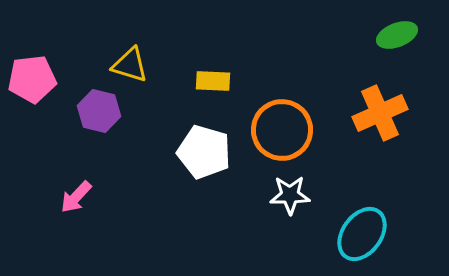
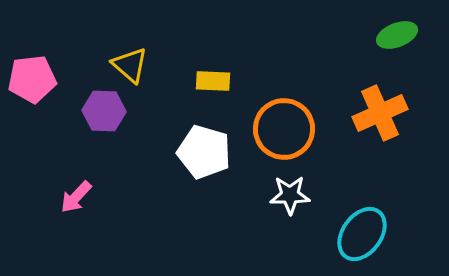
yellow triangle: rotated 24 degrees clockwise
purple hexagon: moved 5 px right; rotated 12 degrees counterclockwise
orange circle: moved 2 px right, 1 px up
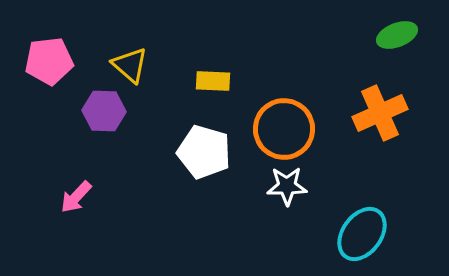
pink pentagon: moved 17 px right, 18 px up
white star: moved 3 px left, 9 px up
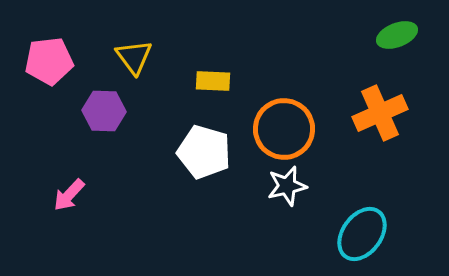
yellow triangle: moved 4 px right, 8 px up; rotated 12 degrees clockwise
white star: rotated 12 degrees counterclockwise
pink arrow: moved 7 px left, 2 px up
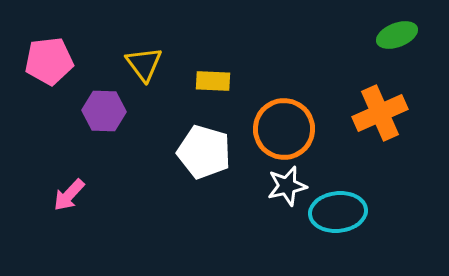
yellow triangle: moved 10 px right, 7 px down
cyan ellipse: moved 24 px left, 22 px up; rotated 48 degrees clockwise
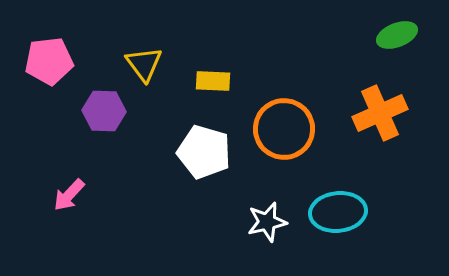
white star: moved 20 px left, 36 px down
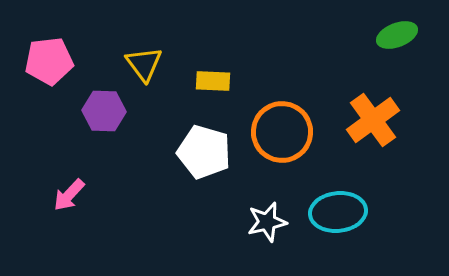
orange cross: moved 7 px left, 7 px down; rotated 12 degrees counterclockwise
orange circle: moved 2 px left, 3 px down
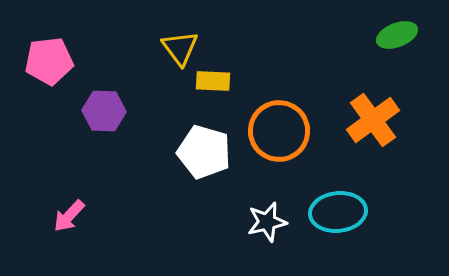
yellow triangle: moved 36 px right, 16 px up
orange circle: moved 3 px left, 1 px up
pink arrow: moved 21 px down
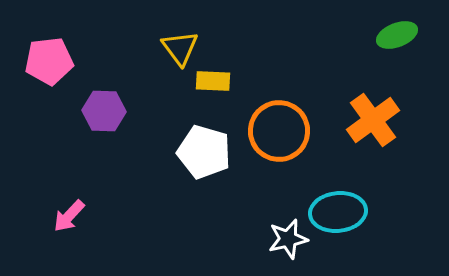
white star: moved 21 px right, 17 px down
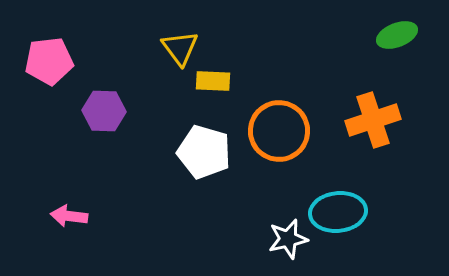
orange cross: rotated 18 degrees clockwise
pink arrow: rotated 54 degrees clockwise
